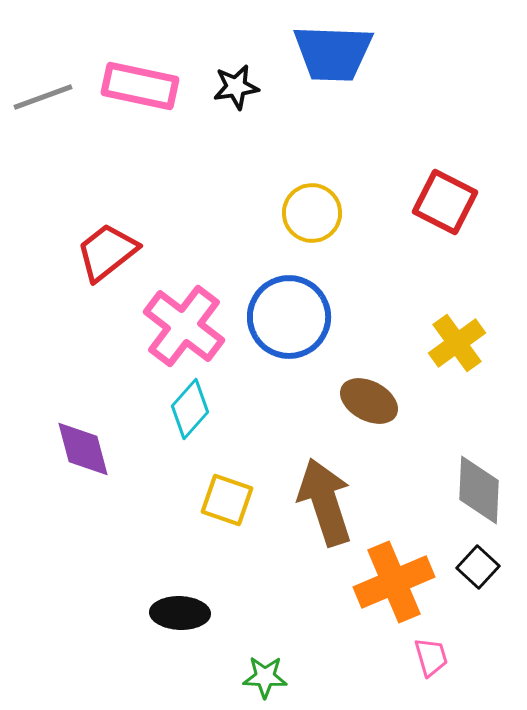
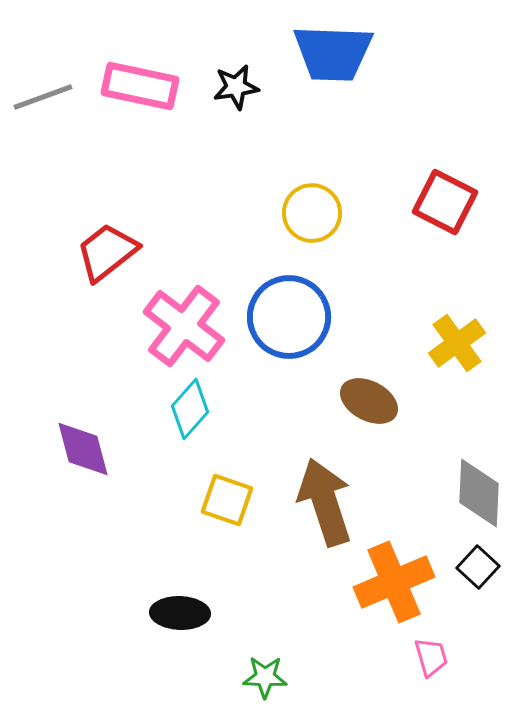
gray diamond: moved 3 px down
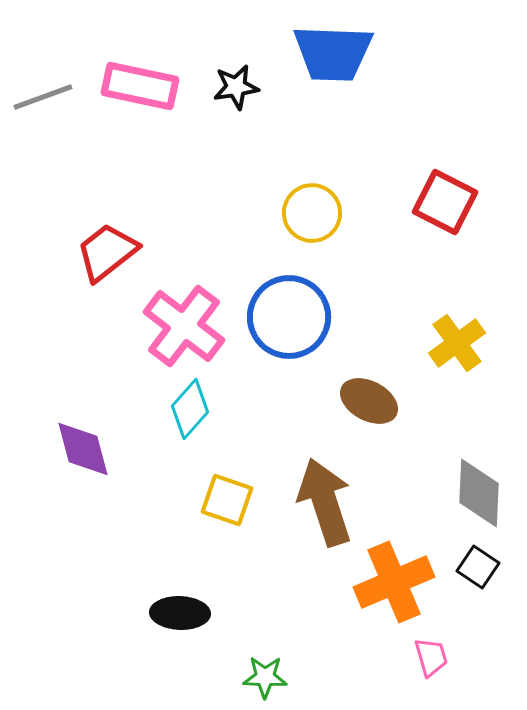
black square: rotated 9 degrees counterclockwise
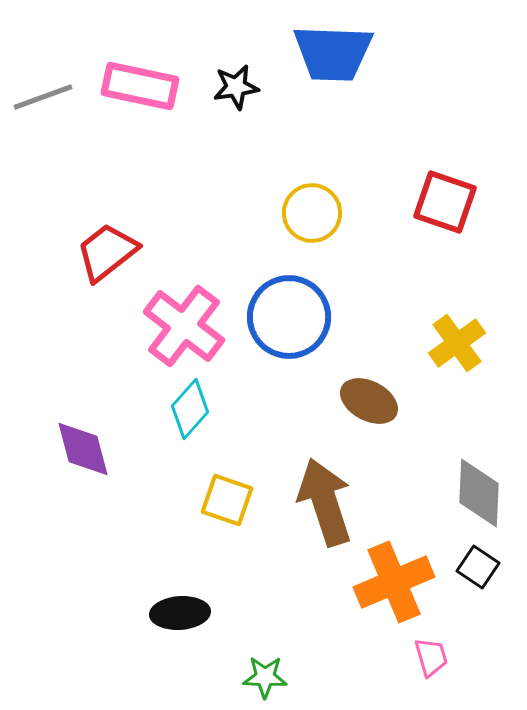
red square: rotated 8 degrees counterclockwise
black ellipse: rotated 6 degrees counterclockwise
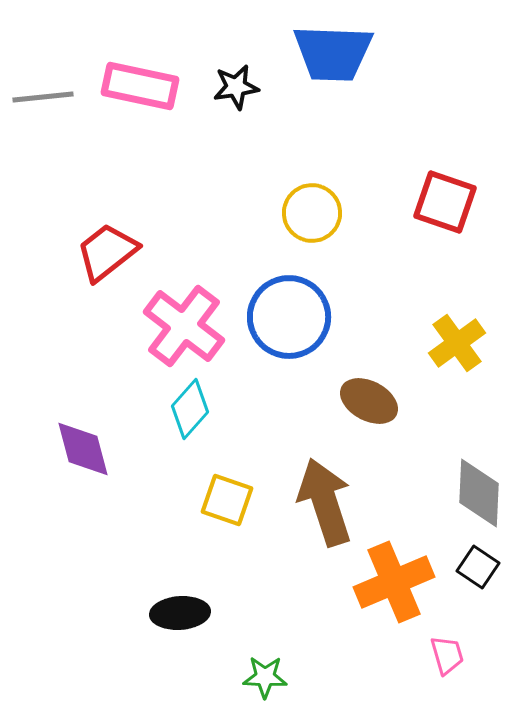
gray line: rotated 14 degrees clockwise
pink trapezoid: moved 16 px right, 2 px up
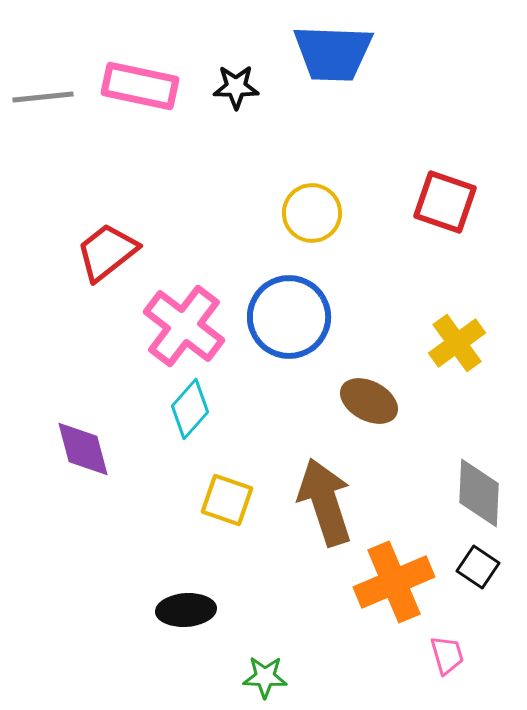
black star: rotated 9 degrees clockwise
black ellipse: moved 6 px right, 3 px up
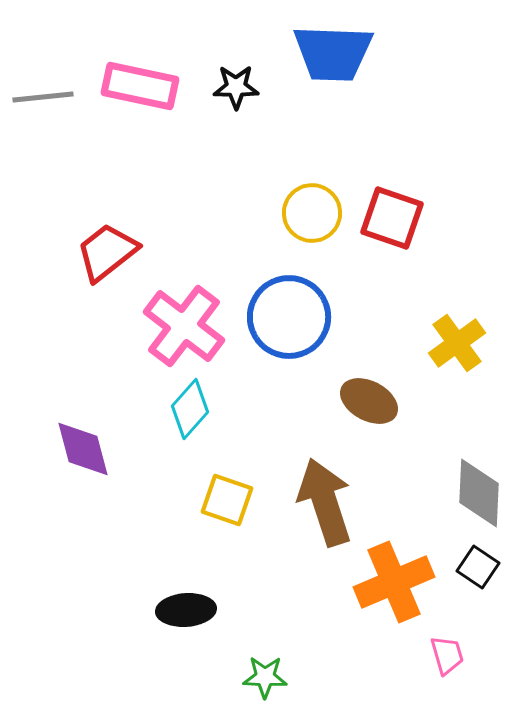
red square: moved 53 px left, 16 px down
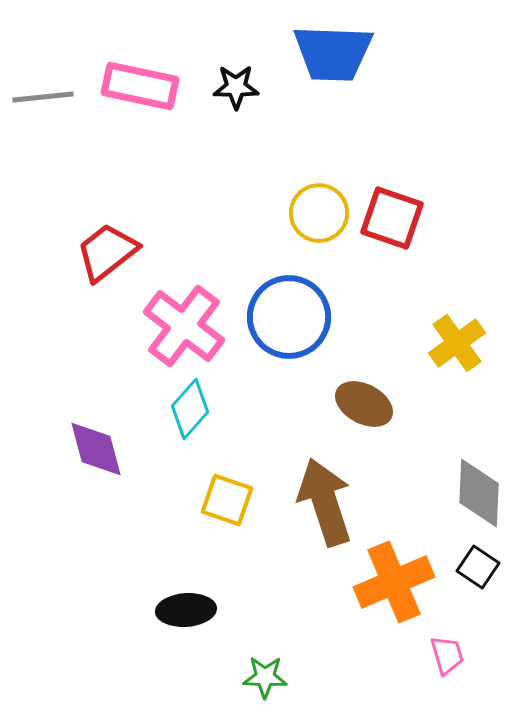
yellow circle: moved 7 px right
brown ellipse: moved 5 px left, 3 px down
purple diamond: moved 13 px right
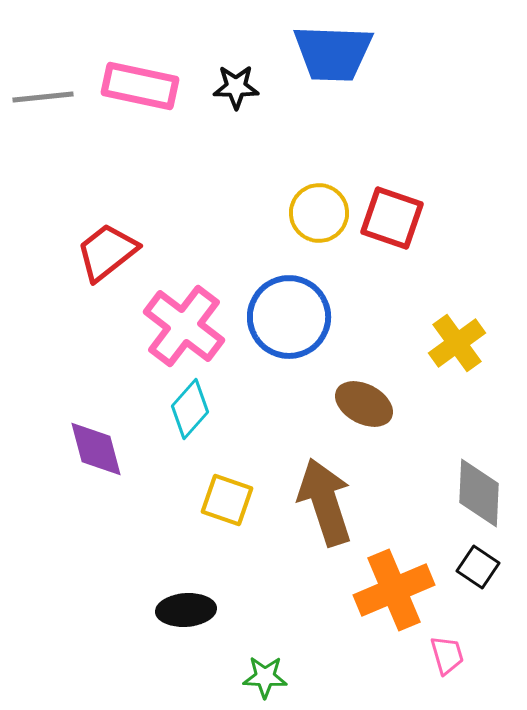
orange cross: moved 8 px down
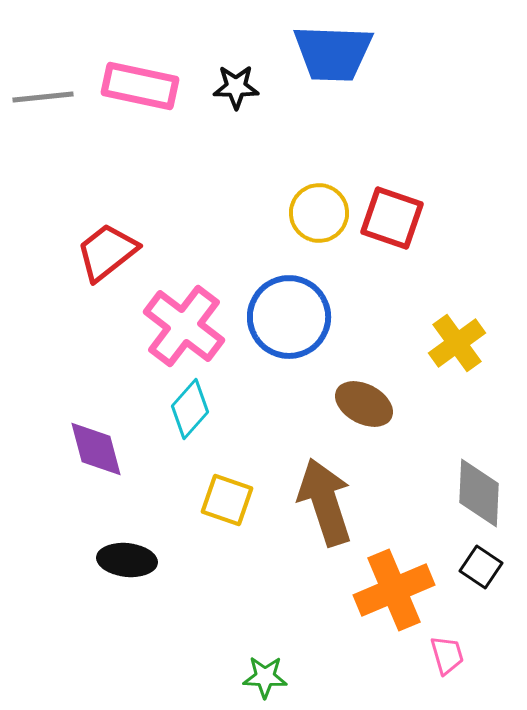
black square: moved 3 px right
black ellipse: moved 59 px left, 50 px up; rotated 10 degrees clockwise
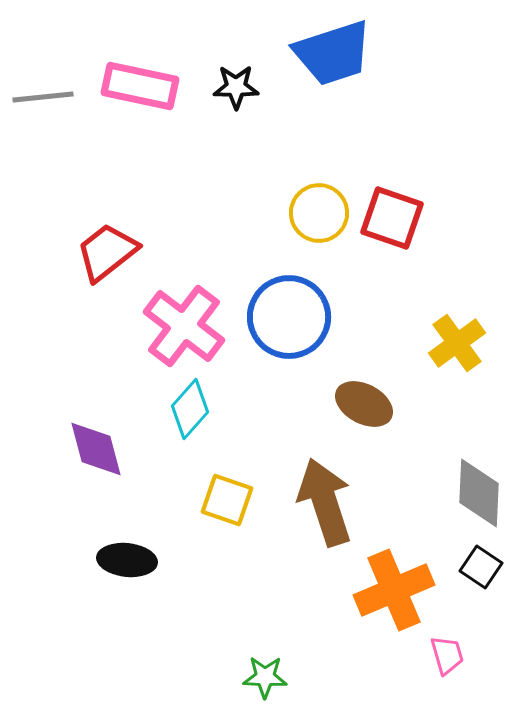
blue trapezoid: rotated 20 degrees counterclockwise
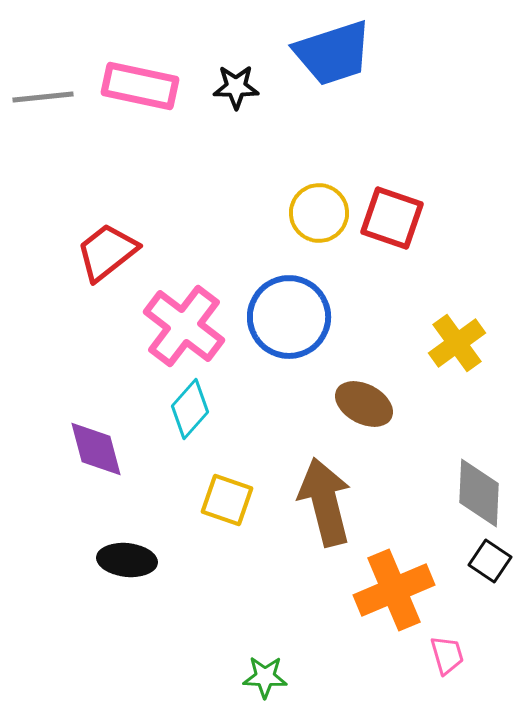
brown arrow: rotated 4 degrees clockwise
black square: moved 9 px right, 6 px up
